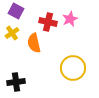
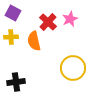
purple square: moved 3 px left, 2 px down
red cross: rotated 30 degrees clockwise
yellow cross: moved 1 px left, 4 px down; rotated 32 degrees clockwise
orange semicircle: moved 2 px up
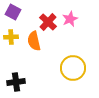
purple square: moved 1 px up
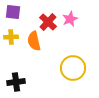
purple square: rotated 21 degrees counterclockwise
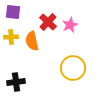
pink star: moved 6 px down
orange semicircle: moved 2 px left
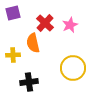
purple square: moved 1 px down; rotated 21 degrees counterclockwise
red cross: moved 3 px left, 1 px down
yellow cross: moved 2 px right, 18 px down
orange semicircle: moved 1 px right, 2 px down
black cross: moved 13 px right
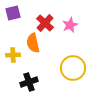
black cross: rotated 12 degrees counterclockwise
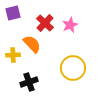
orange semicircle: moved 1 px left, 1 px down; rotated 150 degrees clockwise
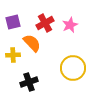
purple square: moved 9 px down
red cross: rotated 18 degrees clockwise
orange semicircle: moved 1 px up
